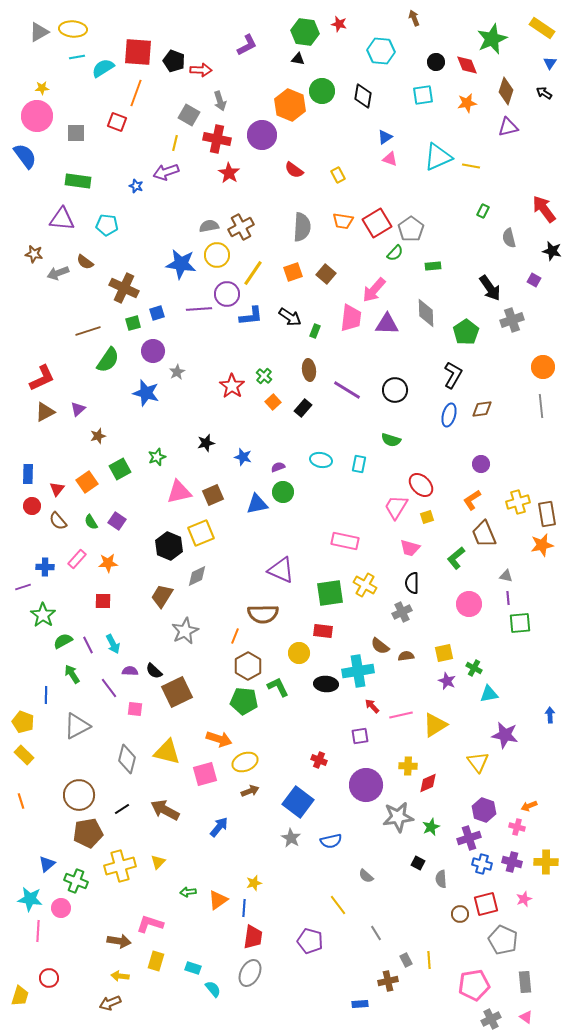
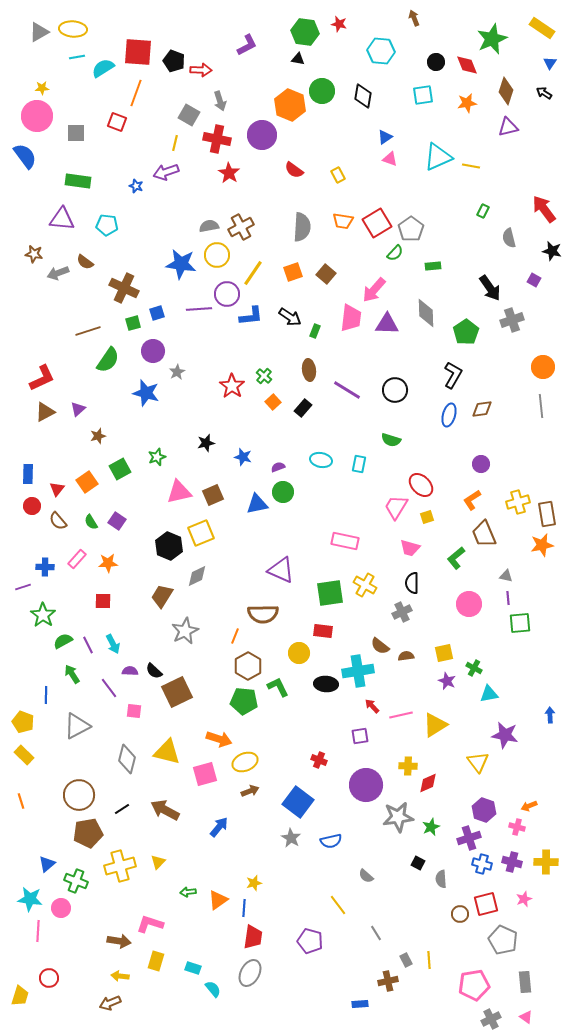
pink square at (135, 709): moved 1 px left, 2 px down
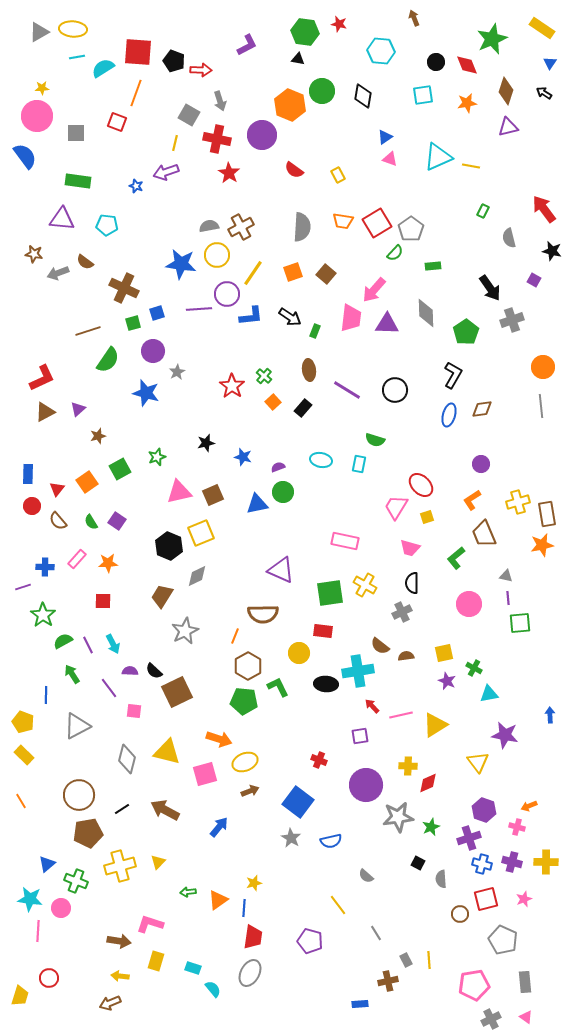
green semicircle at (391, 440): moved 16 px left
orange line at (21, 801): rotated 14 degrees counterclockwise
red square at (486, 904): moved 5 px up
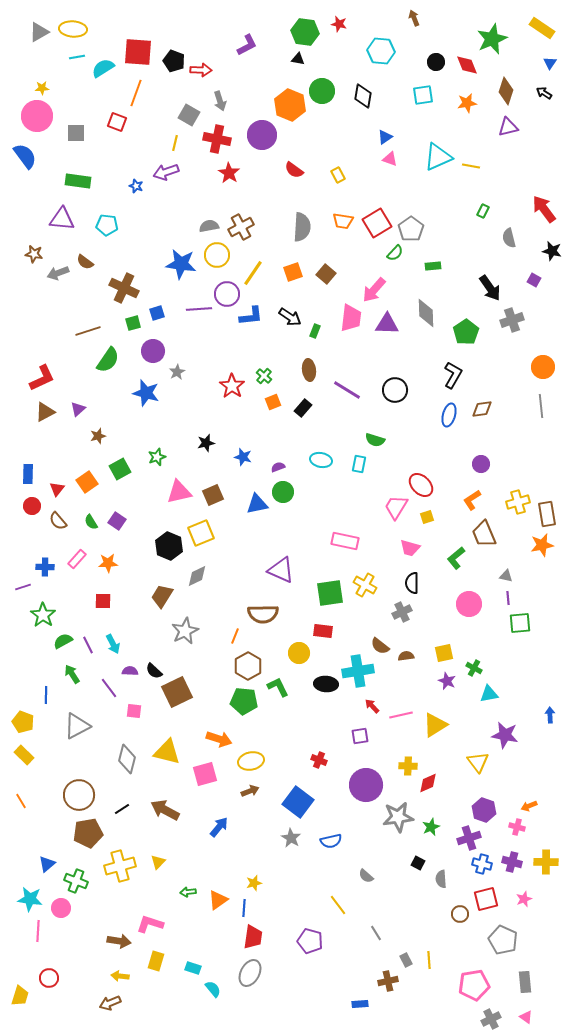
orange square at (273, 402): rotated 21 degrees clockwise
yellow ellipse at (245, 762): moved 6 px right, 1 px up; rotated 10 degrees clockwise
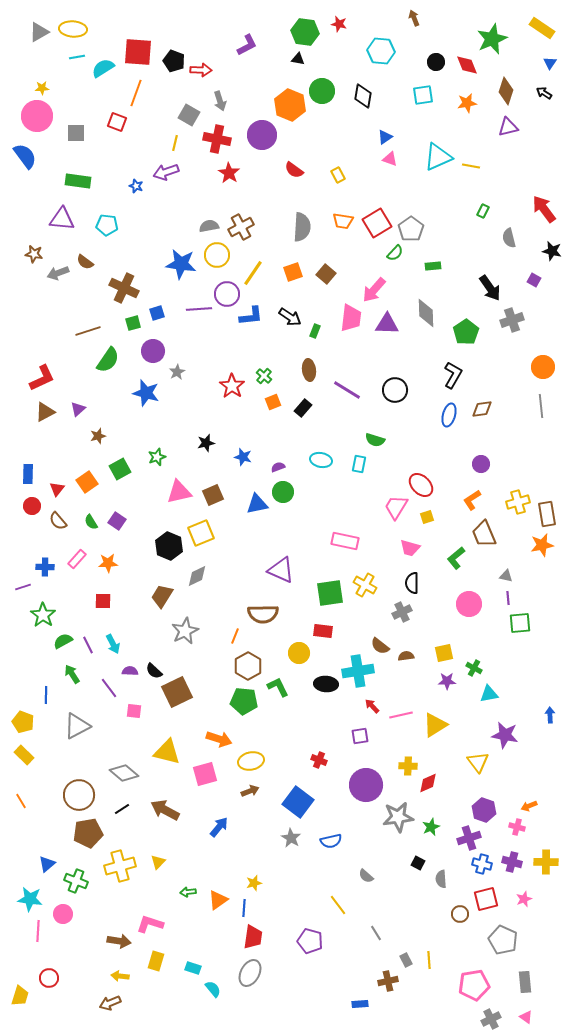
purple star at (447, 681): rotated 24 degrees counterclockwise
gray diamond at (127, 759): moved 3 px left, 14 px down; rotated 64 degrees counterclockwise
pink circle at (61, 908): moved 2 px right, 6 px down
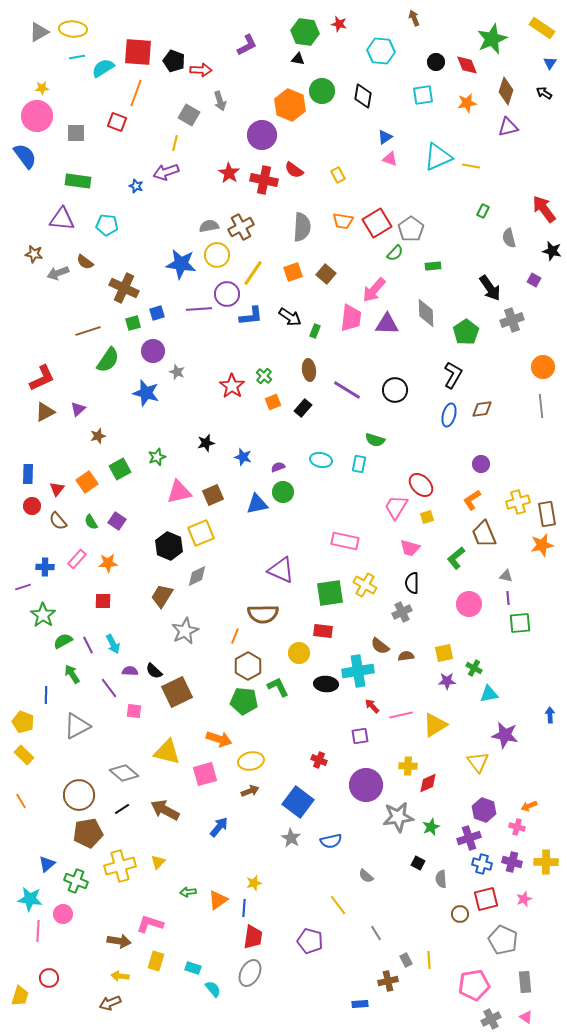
red cross at (217, 139): moved 47 px right, 41 px down
gray star at (177, 372): rotated 21 degrees counterclockwise
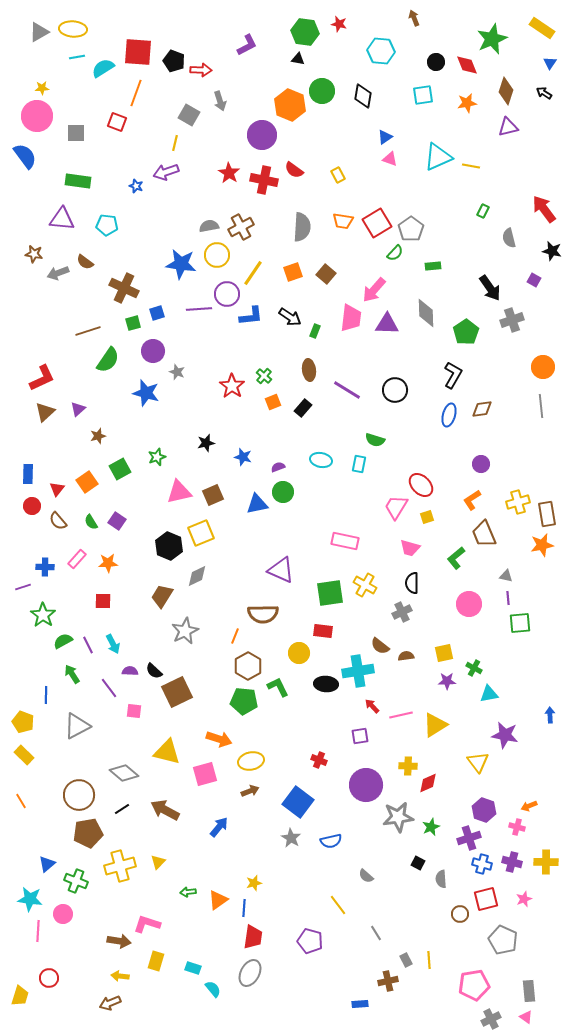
brown triangle at (45, 412): rotated 15 degrees counterclockwise
pink L-shape at (150, 924): moved 3 px left
gray rectangle at (525, 982): moved 4 px right, 9 px down
